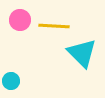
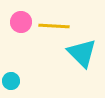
pink circle: moved 1 px right, 2 px down
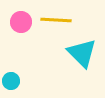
yellow line: moved 2 px right, 6 px up
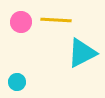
cyan triangle: rotated 48 degrees clockwise
cyan circle: moved 6 px right, 1 px down
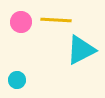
cyan triangle: moved 1 px left, 3 px up
cyan circle: moved 2 px up
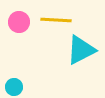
pink circle: moved 2 px left
cyan circle: moved 3 px left, 7 px down
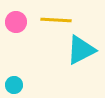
pink circle: moved 3 px left
cyan circle: moved 2 px up
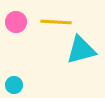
yellow line: moved 2 px down
cyan triangle: rotated 12 degrees clockwise
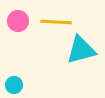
pink circle: moved 2 px right, 1 px up
